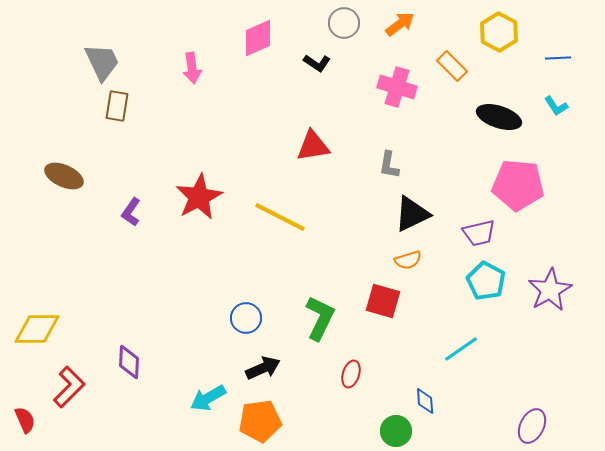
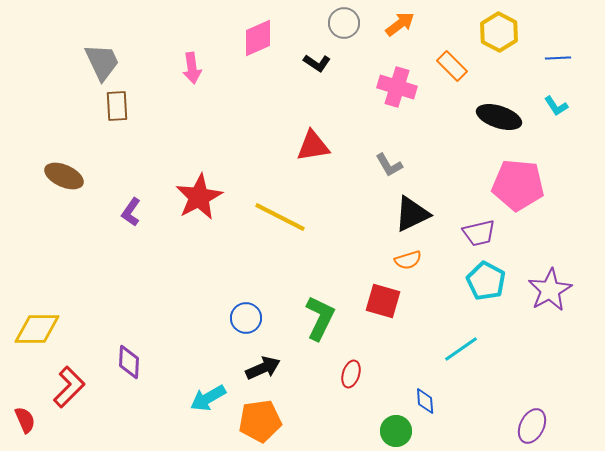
brown rectangle: rotated 12 degrees counterclockwise
gray L-shape: rotated 40 degrees counterclockwise
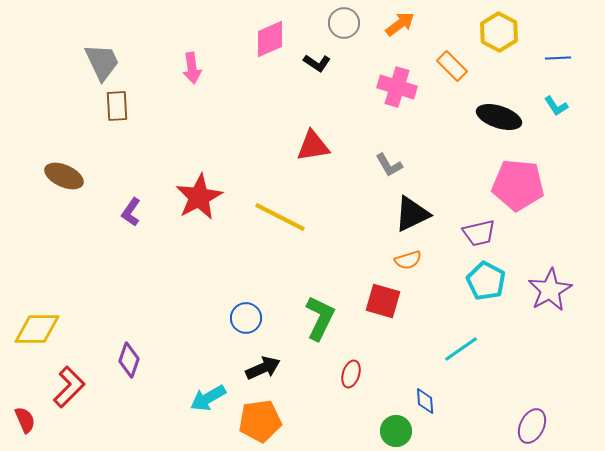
pink diamond: moved 12 px right, 1 px down
purple diamond: moved 2 px up; rotated 16 degrees clockwise
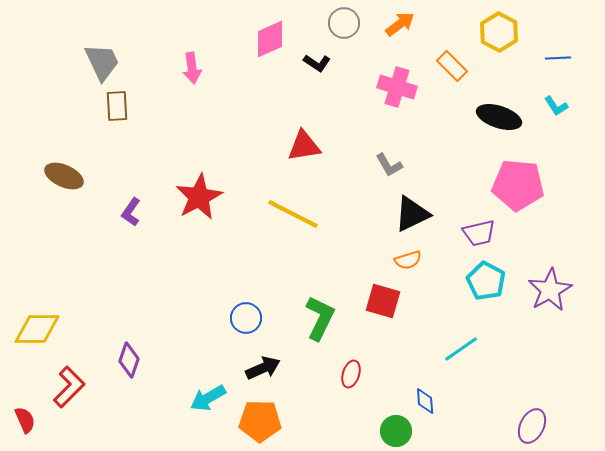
red triangle: moved 9 px left
yellow line: moved 13 px right, 3 px up
orange pentagon: rotated 9 degrees clockwise
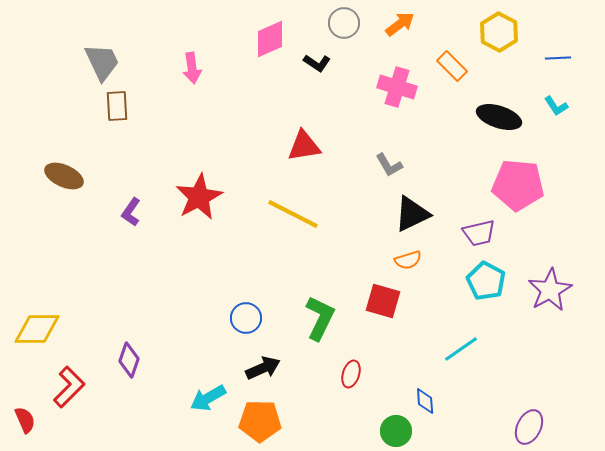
purple ellipse: moved 3 px left, 1 px down
